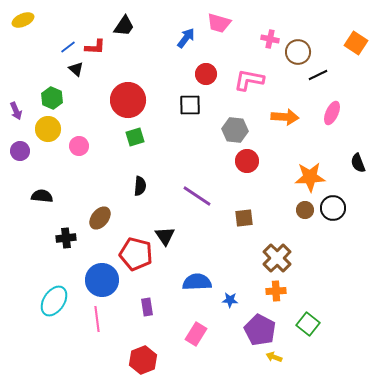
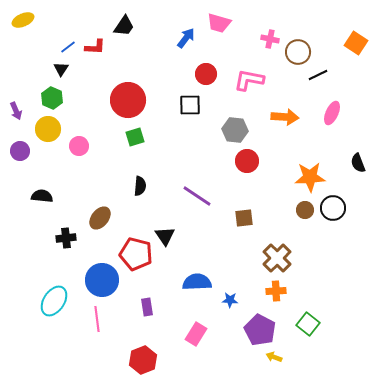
black triangle at (76, 69): moved 15 px left; rotated 21 degrees clockwise
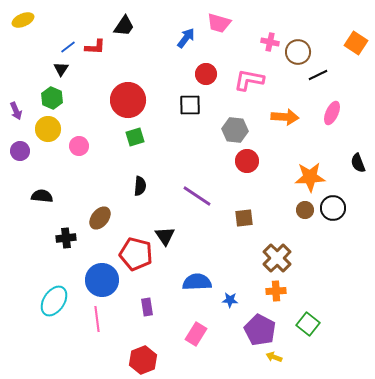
pink cross at (270, 39): moved 3 px down
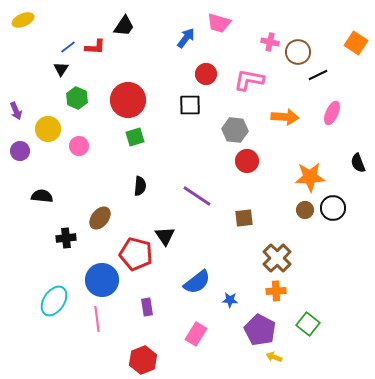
green hexagon at (52, 98): moved 25 px right
blue semicircle at (197, 282): rotated 144 degrees clockwise
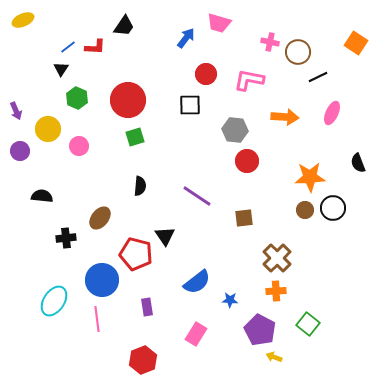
black line at (318, 75): moved 2 px down
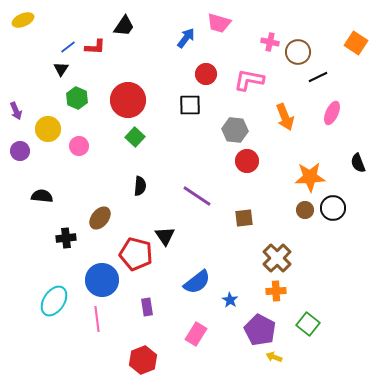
orange arrow at (285, 117): rotated 64 degrees clockwise
green square at (135, 137): rotated 30 degrees counterclockwise
blue star at (230, 300): rotated 28 degrees clockwise
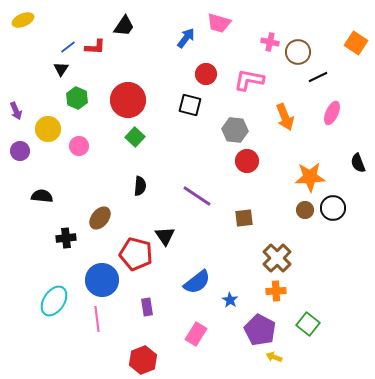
black square at (190, 105): rotated 15 degrees clockwise
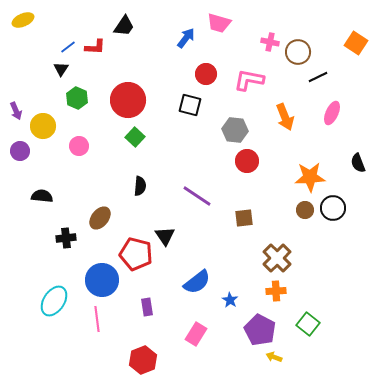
yellow circle at (48, 129): moved 5 px left, 3 px up
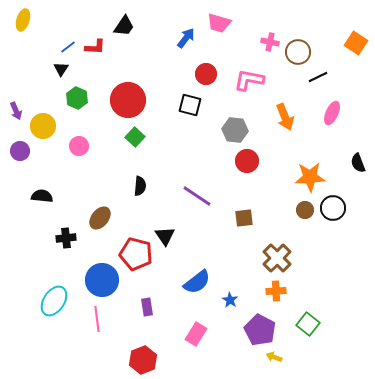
yellow ellipse at (23, 20): rotated 50 degrees counterclockwise
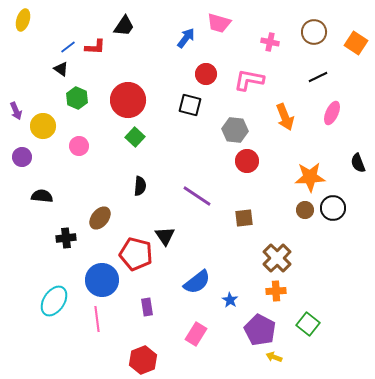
brown circle at (298, 52): moved 16 px right, 20 px up
black triangle at (61, 69): rotated 28 degrees counterclockwise
purple circle at (20, 151): moved 2 px right, 6 px down
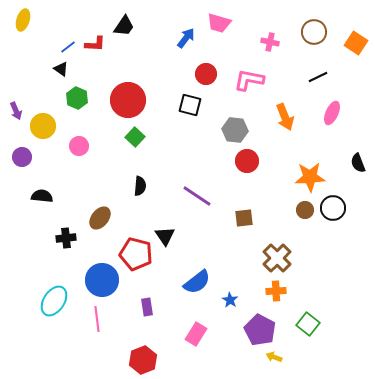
red L-shape at (95, 47): moved 3 px up
